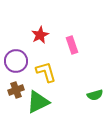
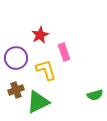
pink rectangle: moved 8 px left, 7 px down
purple circle: moved 3 px up
yellow L-shape: moved 2 px up
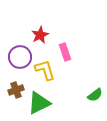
pink rectangle: moved 1 px right
purple circle: moved 4 px right, 1 px up
yellow L-shape: moved 1 px left
green semicircle: rotated 21 degrees counterclockwise
green triangle: moved 1 px right, 1 px down
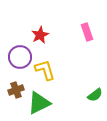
pink rectangle: moved 22 px right, 20 px up
